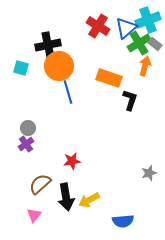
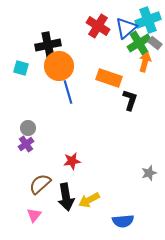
gray rectangle: moved 1 px up
orange arrow: moved 4 px up
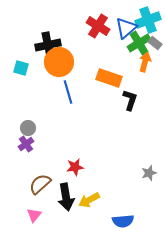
orange circle: moved 4 px up
red star: moved 3 px right, 6 px down
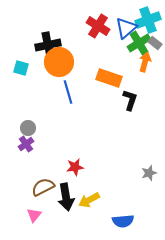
brown semicircle: moved 3 px right, 3 px down; rotated 15 degrees clockwise
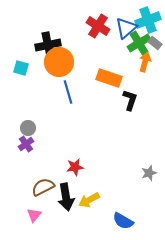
blue semicircle: rotated 35 degrees clockwise
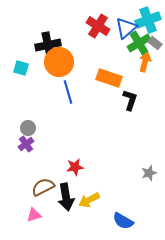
pink triangle: rotated 35 degrees clockwise
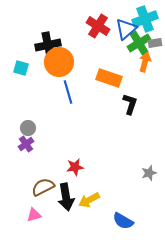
cyan cross: moved 3 px left, 1 px up
blue triangle: moved 1 px down
gray rectangle: rotated 48 degrees counterclockwise
black L-shape: moved 4 px down
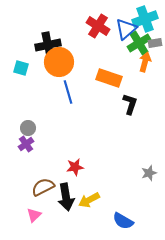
pink triangle: rotated 28 degrees counterclockwise
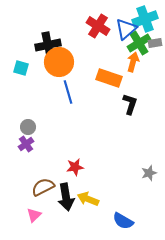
orange arrow: moved 12 px left
gray circle: moved 1 px up
yellow arrow: moved 1 px left, 1 px up; rotated 50 degrees clockwise
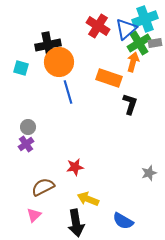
black arrow: moved 10 px right, 26 px down
